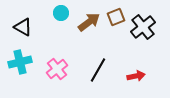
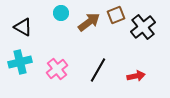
brown square: moved 2 px up
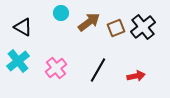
brown square: moved 13 px down
cyan cross: moved 2 px left, 1 px up; rotated 25 degrees counterclockwise
pink cross: moved 1 px left, 1 px up
